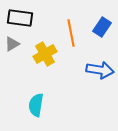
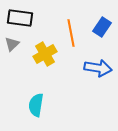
gray triangle: rotated 14 degrees counterclockwise
blue arrow: moved 2 px left, 2 px up
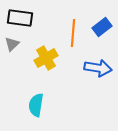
blue rectangle: rotated 18 degrees clockwise
orange line: moved 2 px right; rotated 16 degrees clockwise
yellow cross: moved 1 px right, 4 px down
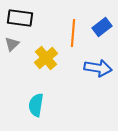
yellow cross: rotated 10 degrees counterclockwise
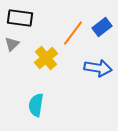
orange line: rotated 32 degrees clockwise
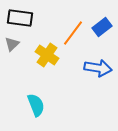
yellow cross: moved 1 px right, 3 px up; rotated 15 degrees counterclockwise
cyan semicircle: rotated 150 degrees clockwise
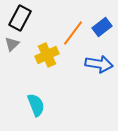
black rectangle: rotated 70 degrees counterclockwise
yellow cross: rotated 30 degrees clockwise
blue arrow: moved 1 px right, 4 px up
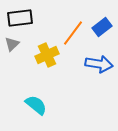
black rectangle: rotated 55 degrees clockwise
cyan semicircle: rotated 30 degrees counterclockwise
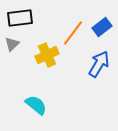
blue arrow: rotated 68 degrees counterclockwise
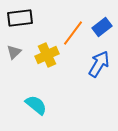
gray triangle: moved 2 px right, 8 px down
